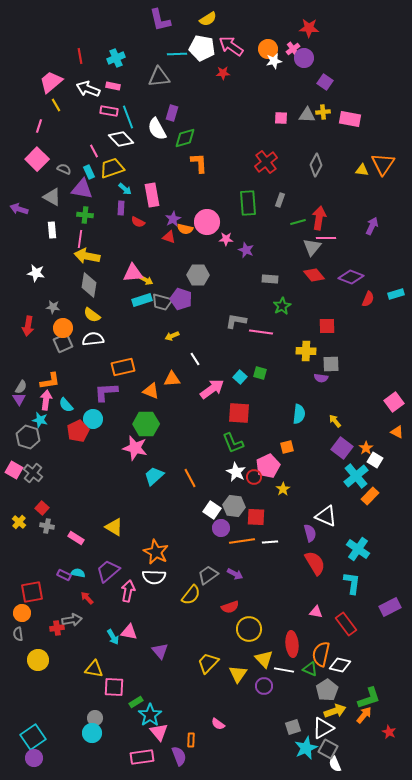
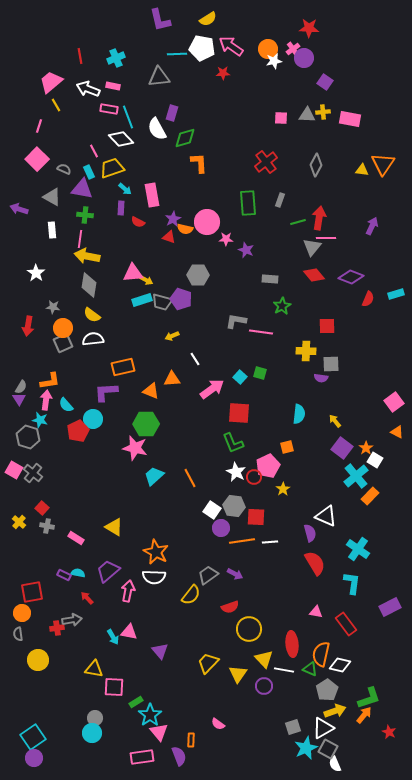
pink rectangle at (109, 111): moved 2 px up
white star at (36, 273): rotated 24 degrees clockwise
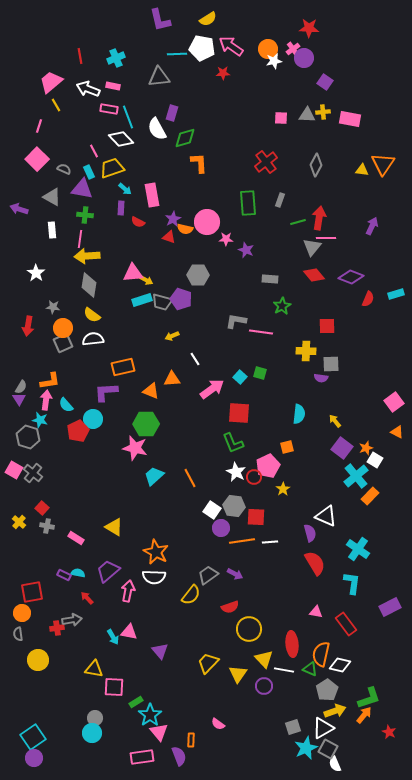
yellow arrow at (87, 256): rotated 15 degrees counterclockwise
orange star at (366, 448): rotated 16 degrees clockwise
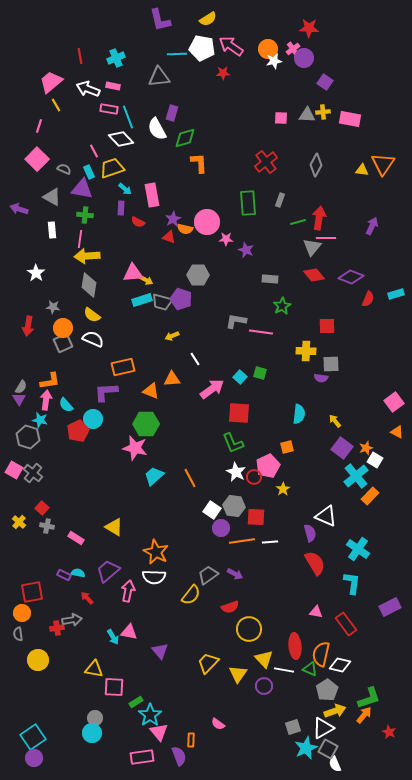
white semicircle at (93, 339): rotated 30 degrees clockwise
red ellipse at (292, 644): moved 3 px right, 2 px down
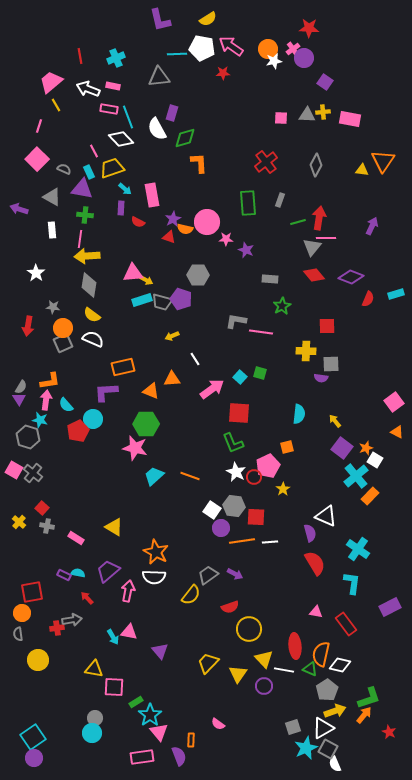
orange triangle at (383, 164): moved 3 px up
orange line at (190, 478): moved 2 px up; rotated 42 degrees counterclockwise
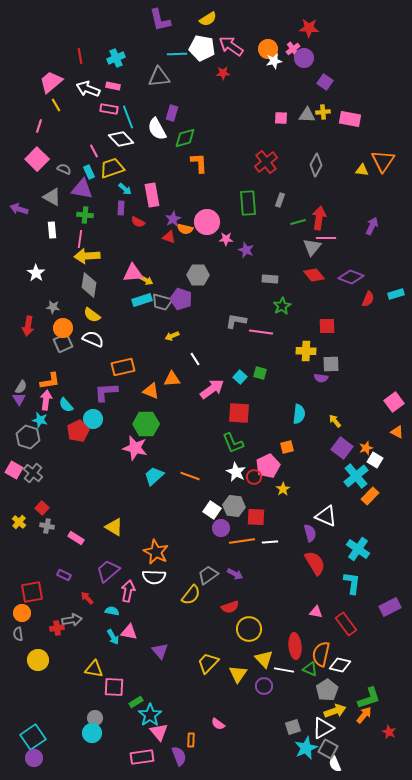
cyan semicircle at (78, 573): moved 34 px right, 38 px down
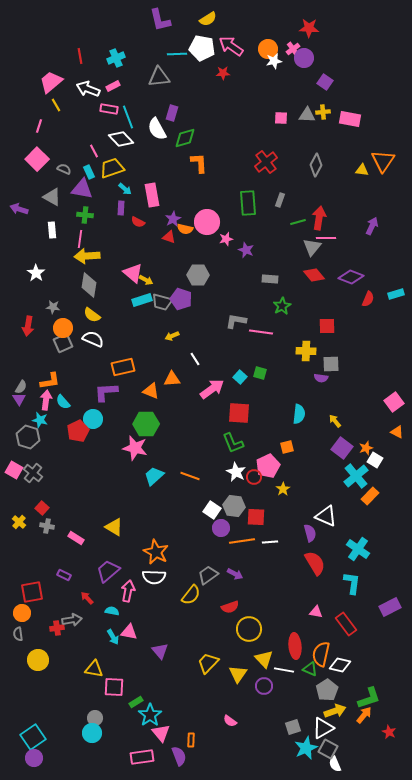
pink rectangle at (113, 86): rotated 40 degrees counterclockwise
pink star at (226, 239): rotated 16 degrees counterclockwise
pink triangle at (133, 273): rotated 45 degrees clockwise
cyan semicircle at (66, 405): moved 3 px left, 3 px up
pink semicircle at (218, 724): moved 12 px right, 3 px up
pink triangle at (159, 732): moved 2 px right, 1 px down
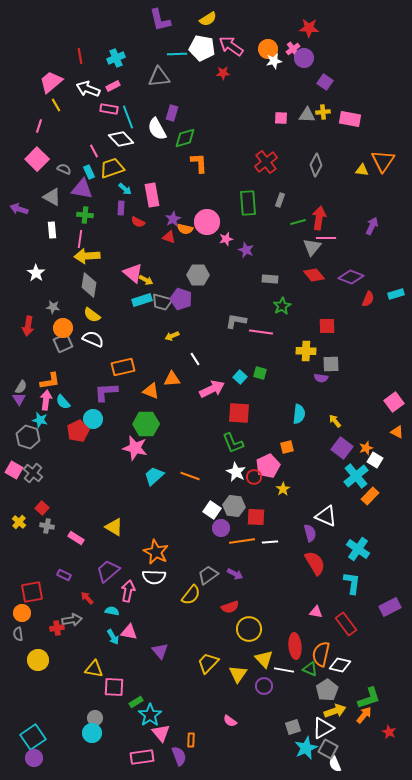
pink arrow at (212, 389): rotated 10 degrees clockwise
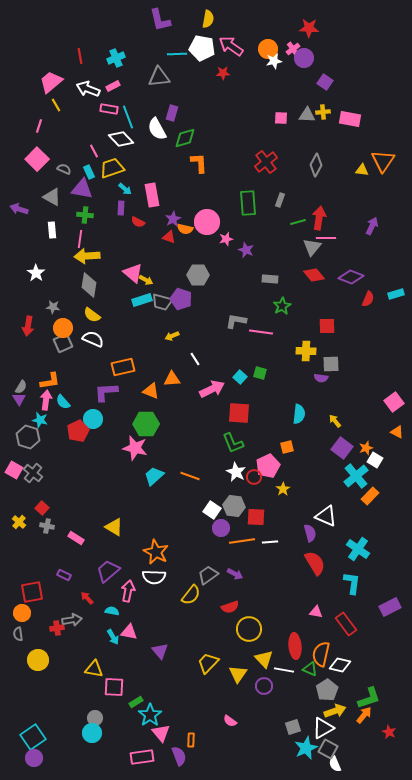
yellow semicircle at (208, 19): rotated 48 degrees counterclockwise
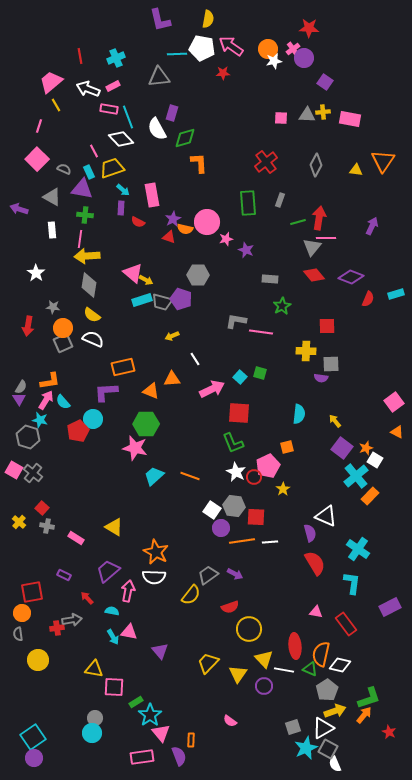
yellow triangle at (362, 170): moved 6 px left
cyan arrow at (125, 189): moved 2 px left, 1 px down
pink arrow at (46, 400): rotated 24 degrees clockwise
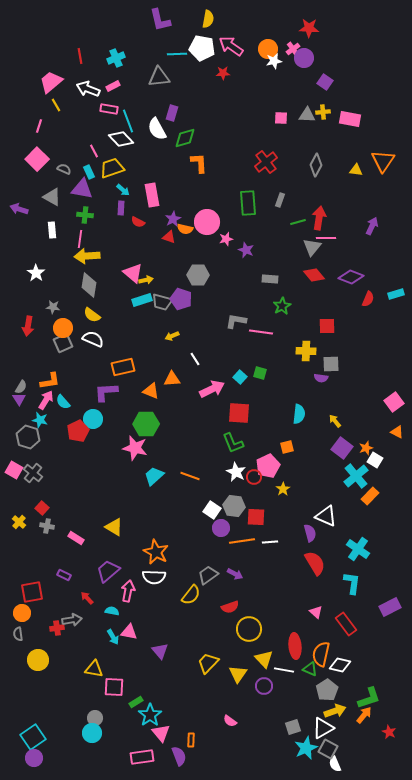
cyan line at (128, 117): moved 4 px down
yellow arrow at (146, 280): rotated 40 degrees counterclockwise
pink triangle at (316, 612): rotated 32 degrees clockwise
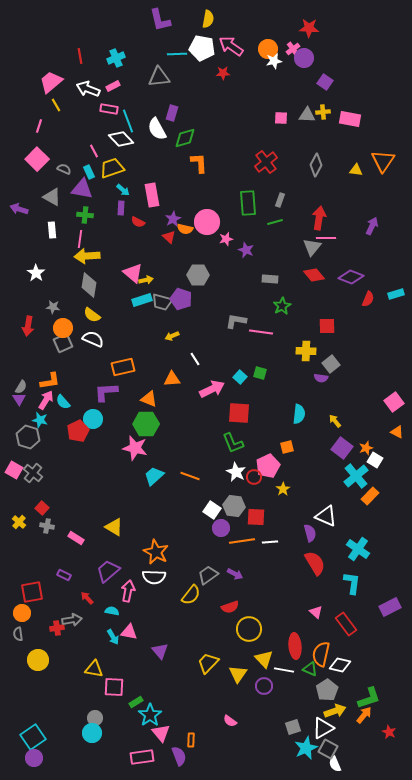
green line at (298, 222): moved 23 px left
red triangle at (169, 237): rotated 24 degrees clockwise
gray square at (331, 364): rotated 36 degrees counterclockwise
orange triangle at (151, 391): moved 2 px left, 8 px down
